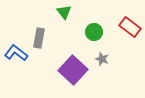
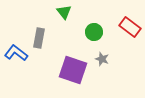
purple square: rotated 24 degrees counterclockwise
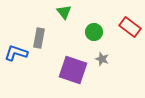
blue L-shape: rotated 20 degrees counterclockwise
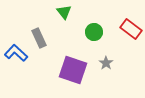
red rectangle: moved 1 px right, 2 px down
gray rectangle: rotated 36 degrees counterclockwise
blue L-shape: rotated 25 degrees clockwise
gray star: moved 4 px right, 4 px down; rotated 16 degrees clockwise
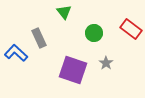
green circle: moved 1 px down
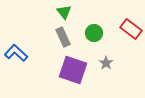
gray rectangle: moved 24 px right, 1 px up
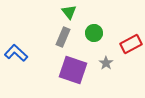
green triangle: moved 5 px right
red rectangle: moved 15 px down; rotated 65 degrees counterclockwise
gray rectangle: rotated 48 degrees clockwise
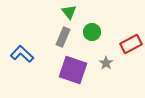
green circle: moved 2 px left, 1 px up
blue L-shape: moved 6 px right, 1 px down
